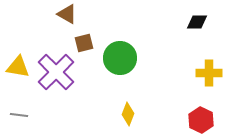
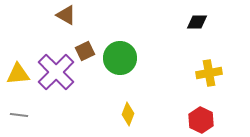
brown triangle: moved 1 px left, 1 px down
brown square: moved 1 px right, 8 px down; rotated 12 degrees counterclockwise
yellow triangle: moved 7 px down; rotated 15 degrees counterclockwise
yellow cross: rotated 10 degrees counterclockwise
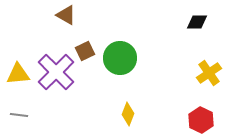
yellow cross: rotated 25 degrees counterclockwise
